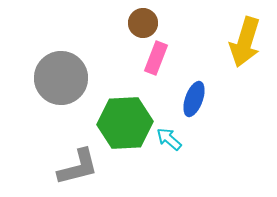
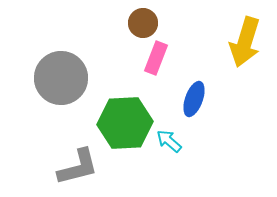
cyan arrow: moved 2 px down
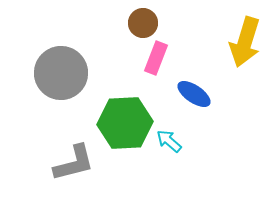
gray circle: moved 5 px up
blue ellipse: moved 5 px up; rotated 76 degrees counterclockwise
gray L-shape: moved 4 px left, 4 px up
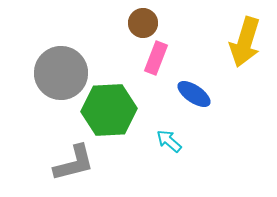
green hexagon: moved 16 px left, 13 px up
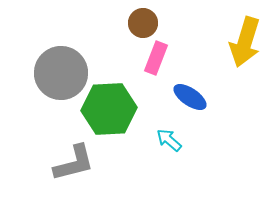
blue ellipse: moved 4 px left, 3 px down
green hexagon: moved 1 px up
cyan arrow: moved 1 px up
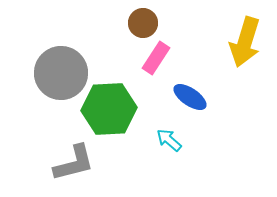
pink rectangle: rotated 12 degrees clockwise
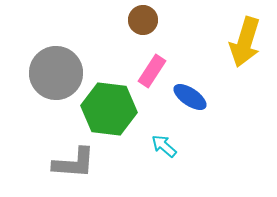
brown circle: moved 3 px up
pink rectangle: moved 4 px left, 13 px down
gray circle: moved 5 px left
green hexagon: rotated 10 degrees clockwise
cyan arrow: moved 5 px left, 6 px down
gray L-shape: rotated 18 degrees clockwise
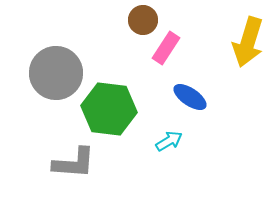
yellow arrow: moved 3 px right
pink rectangle: moved 14 px right, 23 px up
cyan arrow: moved 5 px right, 5 px up; rotated 108 degrees clockwise
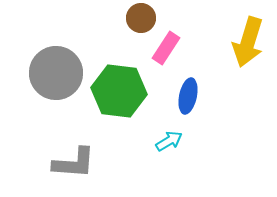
brown circle: moved 2 px left, 2 px up
blue ellipse: moved 2 px left, 1 px up; rotated 68 degrees clockwise
green hexagon: moved 10 px right, 18 px up
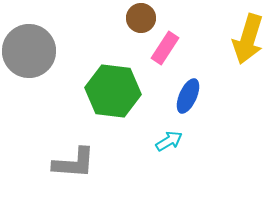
yellow arrow: moved 3 px up
pink rectangle: moved 1 px left
gray circle: moved 27 px left, 22 px up
green hexagon: moved 6 px left
blue ellipse: rotated 12 degrees clockwise
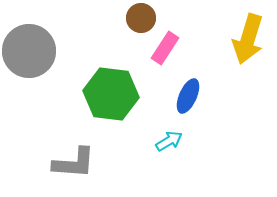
green hexagon: moved 2 px left, 3 px down
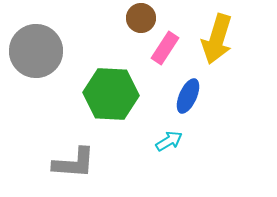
yellow arrow: moved 31 px left
gray circle: moved 7 px right
green hexagon: rotated 4 degrees counterclockwise
